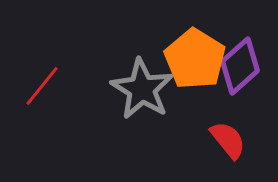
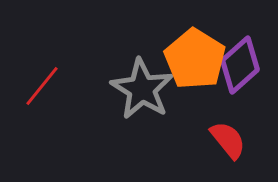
purple diamond: moved 1 px up
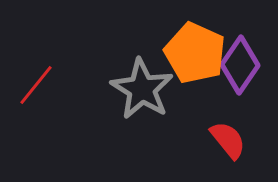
orange pentagon: moved 6 px up; rotated 8 degrees counterclockwise
purple diamond: rotated 14 degrees counterclockwise
red line: moved 6 px left, 1 px up
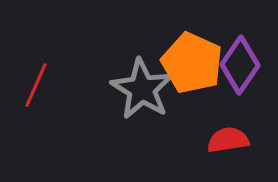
orange pentagon: moved 3 px left, 10 px down
red line: rotated 15 degrees counterclockwise
red semicircle: rotated 60 degrees counterclockwise
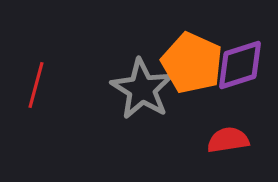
purple diamond: rotated 38 degrees clockwise
red line: rotated 9 degrees counterclockwise
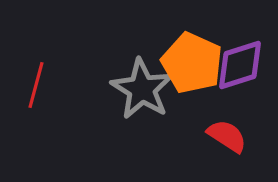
red semicircle: moved 1 px left, 4 px up; rotated 42 degrees clockwise
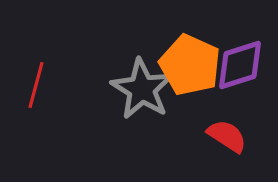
orange pentagon: moved 2 px left, 2 px down
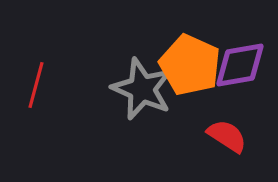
purple diamond: rotated 8 degrees clockwise
gray star: rotated 8 degrees counterclockwise
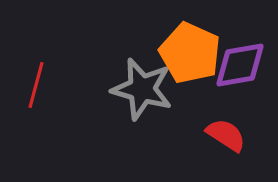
orange pentagon: moved 12 px up
gray star: rotated 8 degrees counterclockwise
red semicircle: moved 1 px left, 1 px up
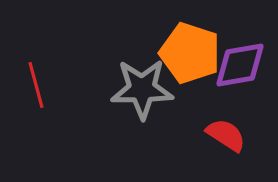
orange pentagon: rotated 6 degrees counterclockwise
red line: rotated 30 degrees counterclockwise
gray star: rotated 16 degrees counterclockwise
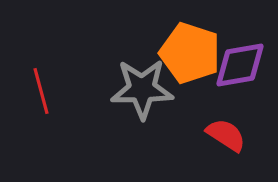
red line: moved 5 px right, 6 px down
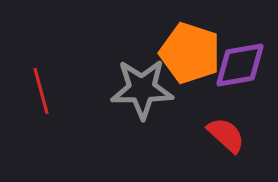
red semicircle: rotated 9 degrees clockwise
